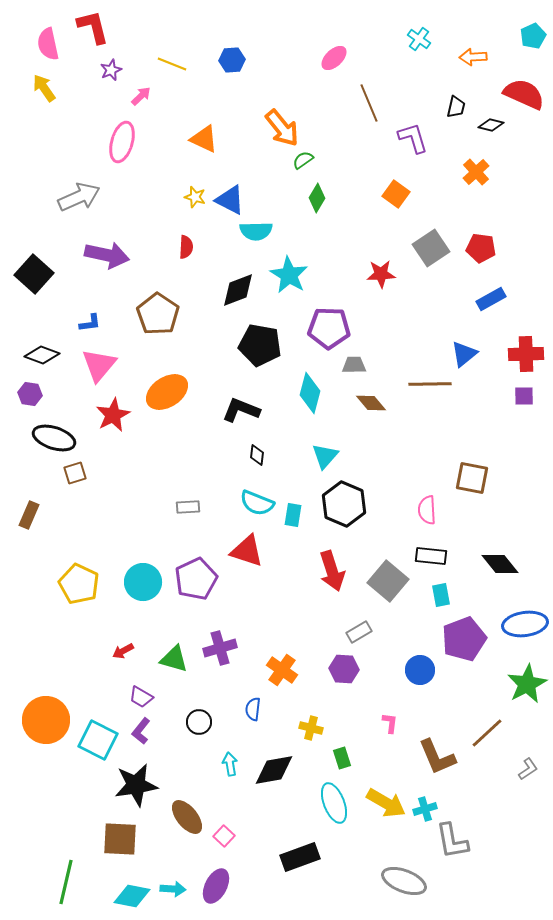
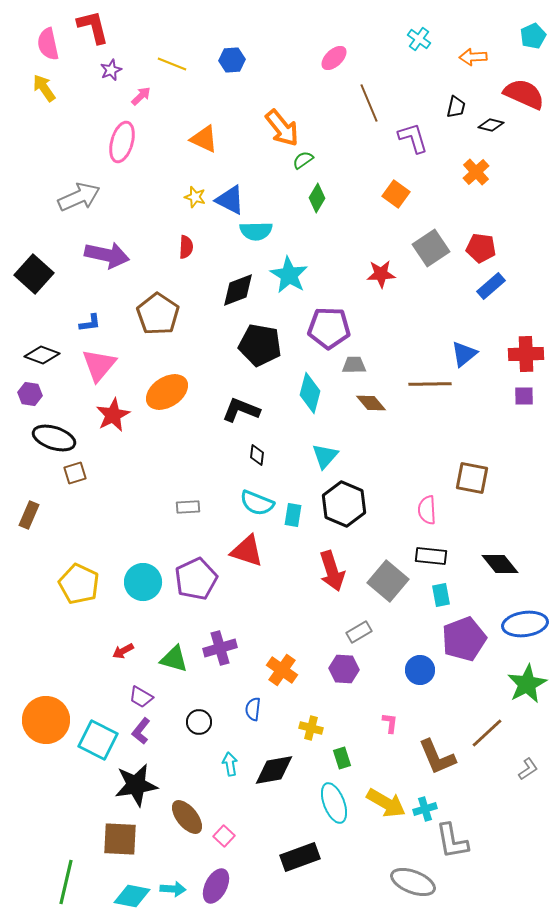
blue rectangle at (491, 299): moved 13 px up; rotated 12 degrees counterclockwise
gray ellipse at (404, 881): moved 9 px right, 1 px down
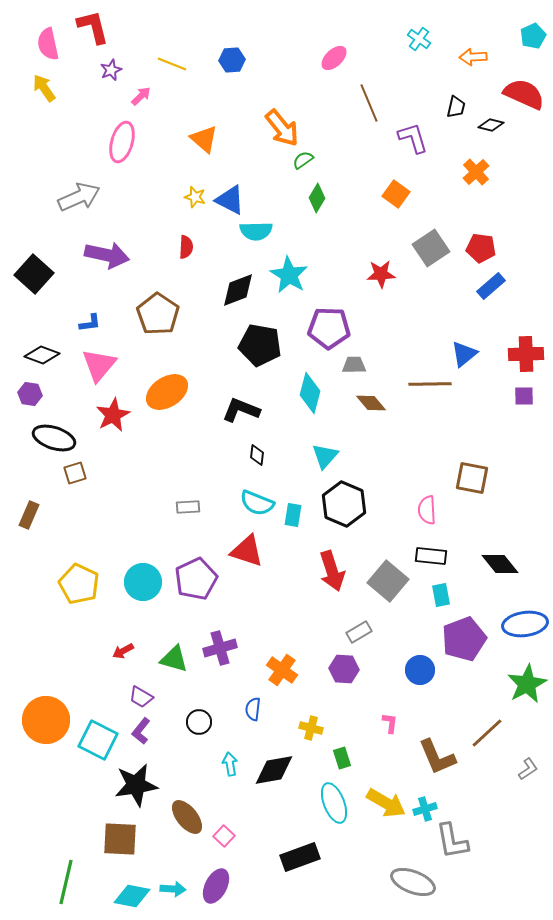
orange triangle at (204, 139): rotated 16 degrees clockwise
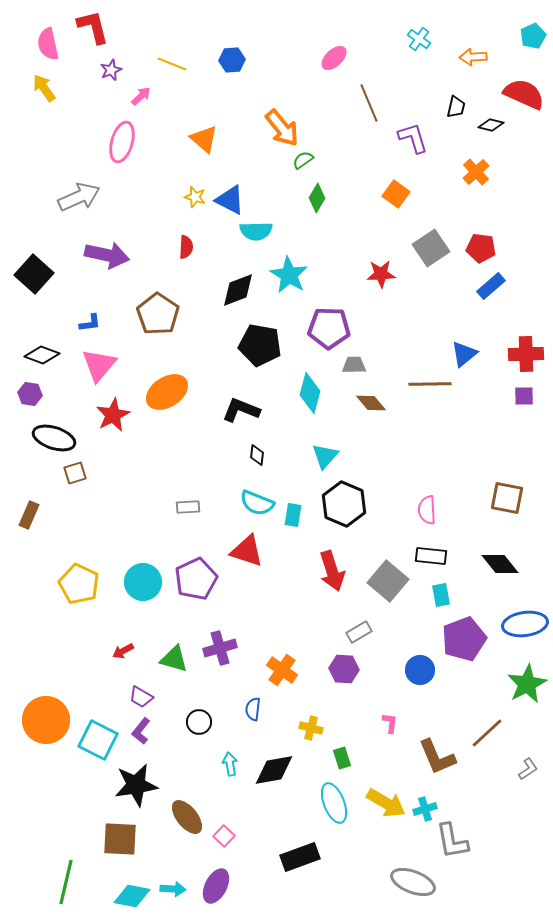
brown square at (472, 478): moved 35 px right, 20 px down
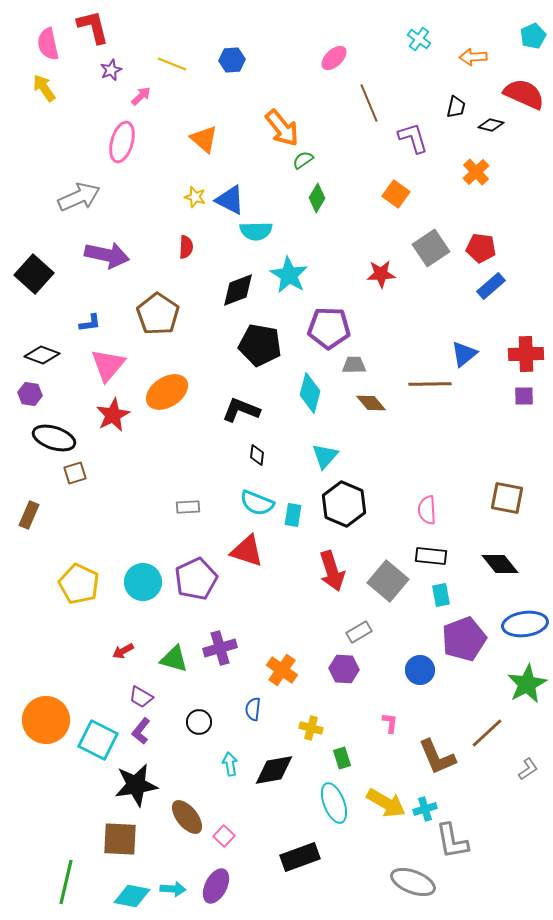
pink triangle at (99, 365): moved 9 px right
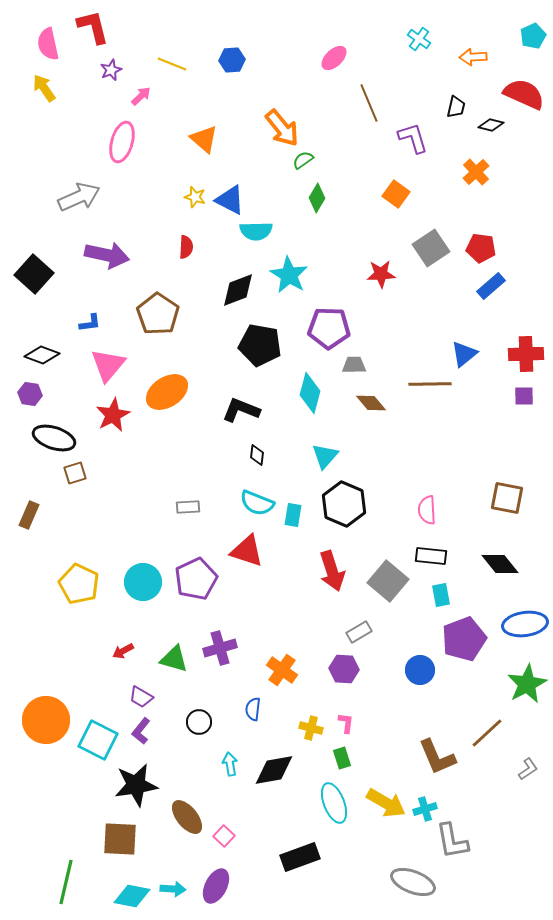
pink L-shape at (390, 723): moved 44 px left
